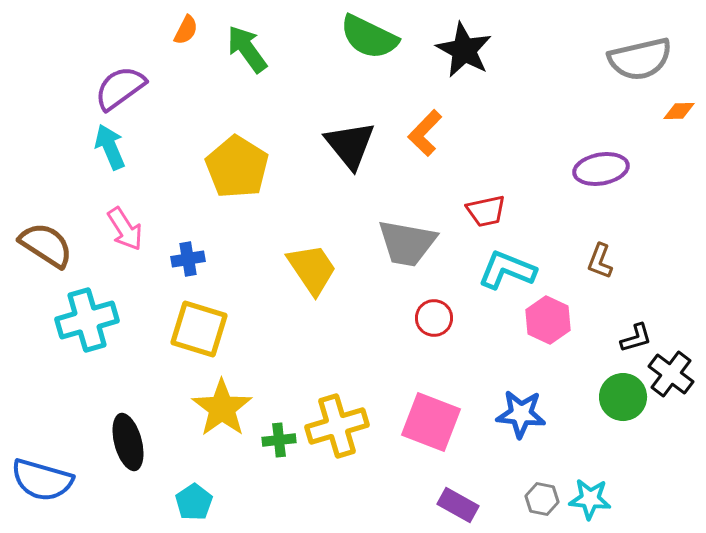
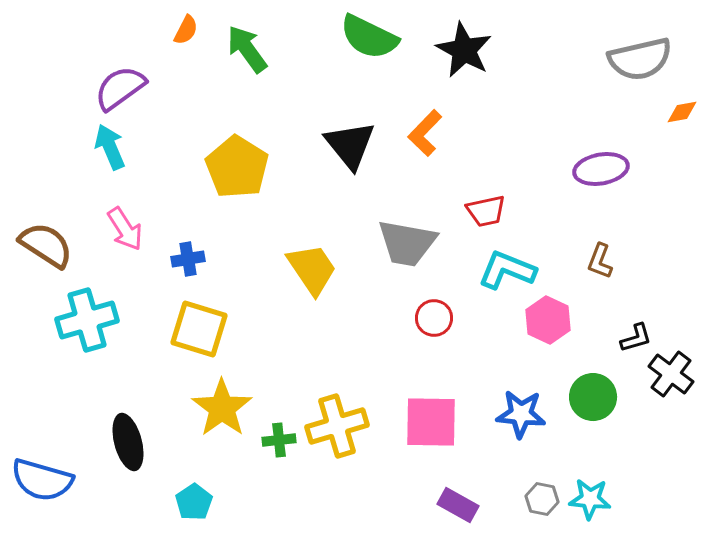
orange diamond: moved 3 px right, 1 px down; rotated 8 degrees counterclockwise
green circle: moved 30 px left
pink square: rotated 20 degrees counterclockwise
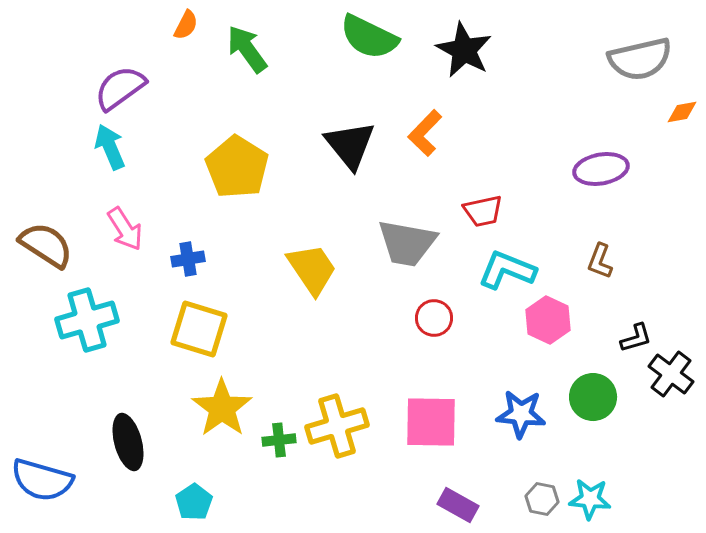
orange semicircle: moved 5 px up
red trapezoid: moved 3 px left
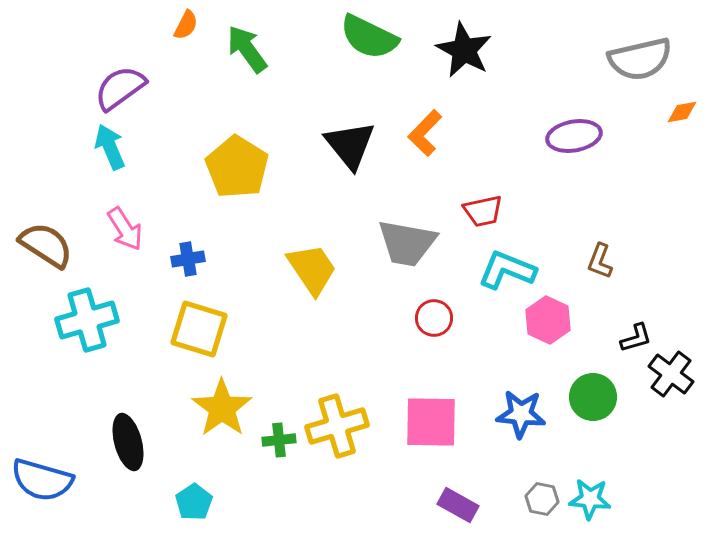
purple ellipse: moved 27 px left, 33 px up
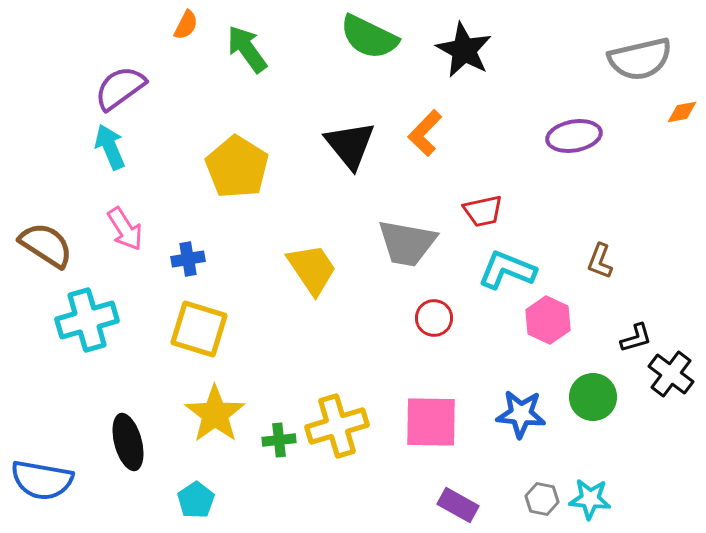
yellow star: moved 7 px left, 6 px down
blue semicircle: rotated 6 degrees counterclockwise
cyan pentagon: moved 2 px right, 2 px up
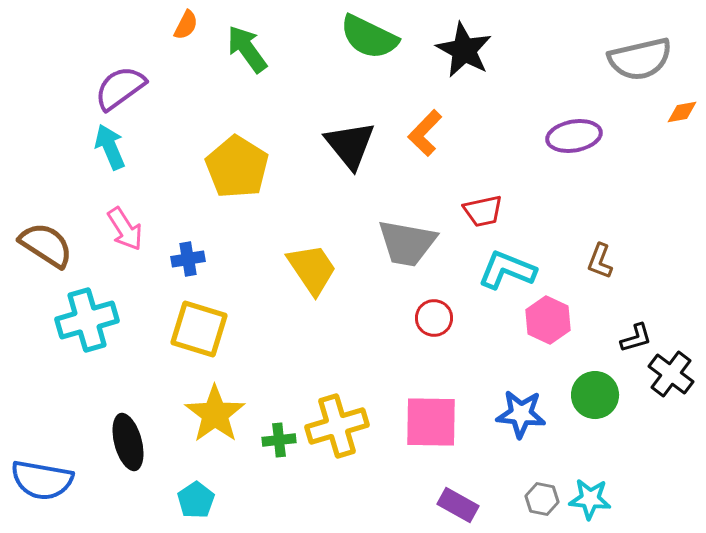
green circle: moved 2 px right, 2 px up
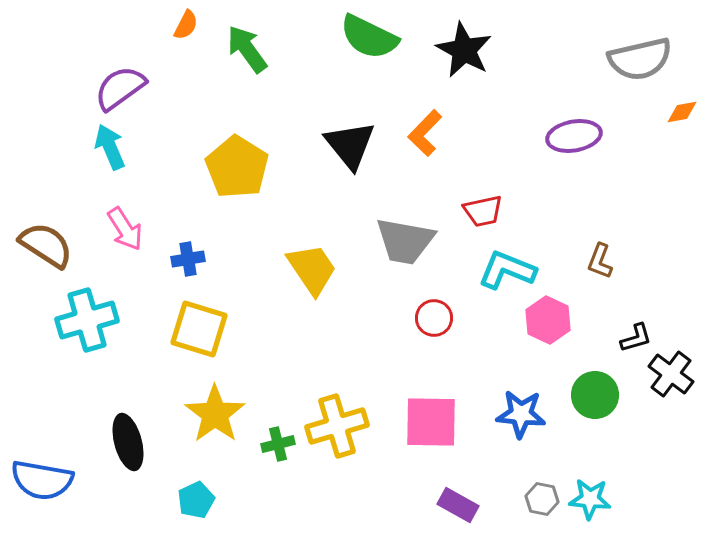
gray trapezoid: moved 2 px left, 2 px up
green cross: moved 1 px left, 4 px down; rotated 8 degrees counterclockwise
cyan pentagon: rotated 9 degrees clockwise
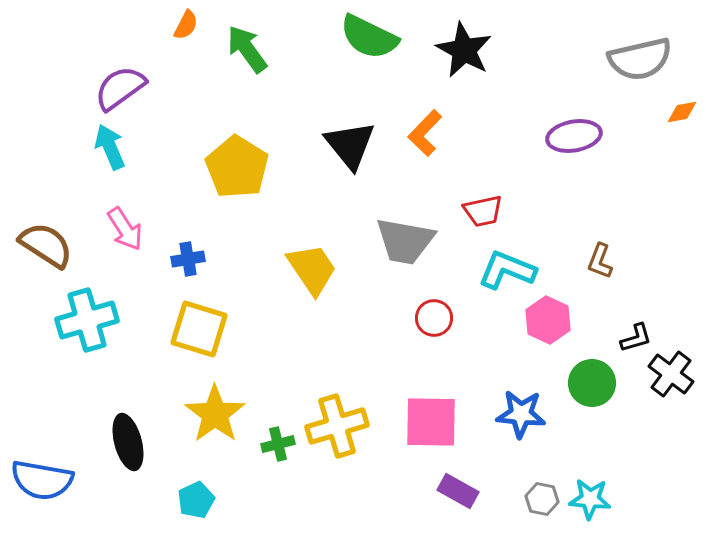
green circle: moved 3 px left, 12 px up
purple rectangle: moved 14 px up
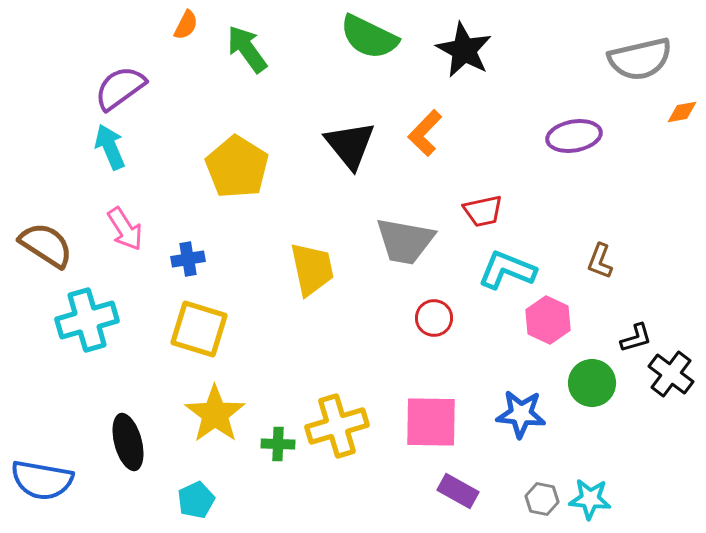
yellow trapezoid: rotated 22 degrees clockwise
green cross: rotated 16 degrees clockwise
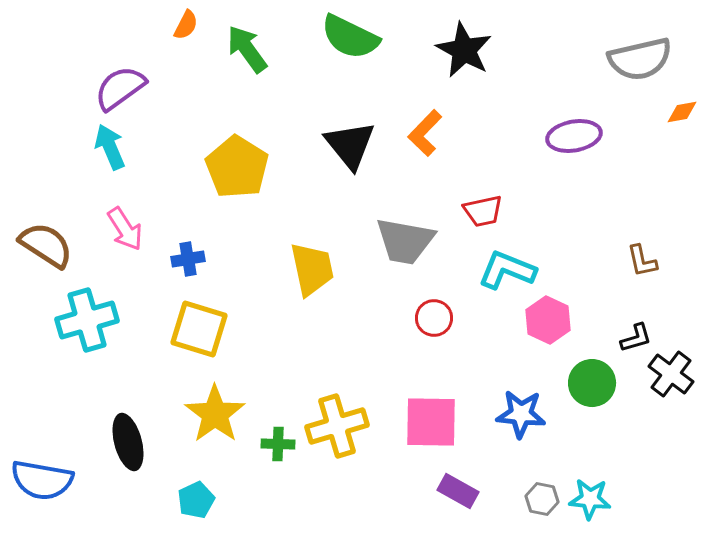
green semicircle: moved 19 px left
brown L-shape: moved 42 px right; rotated 33 degrees counterclockwise
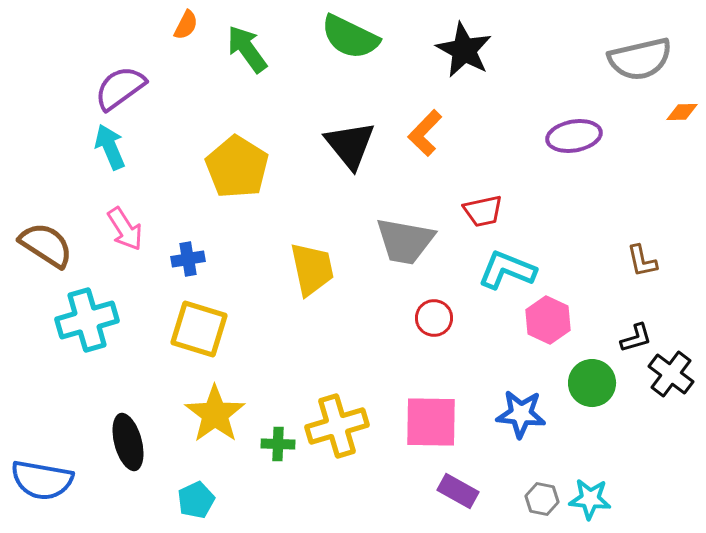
orange diamond: rotated 8 degrees clockwise
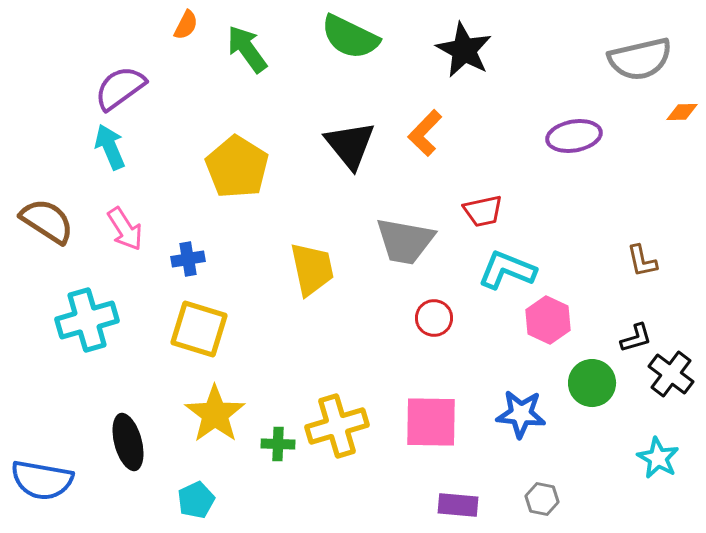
brown semicircle: moved 1 px right, 24 px up
purple rectangle: moved 14 px down; rotated 24 degrees counterclockwise
cyan star: moved 68 px right, 41 px up; rotated 24 degrees clockwise
